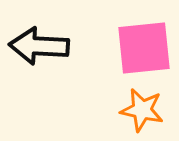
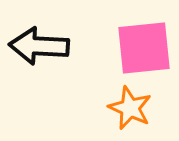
orange star: moved 12 px left, 2 px up; rotated 12 degrees clockwise
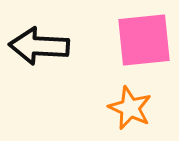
pink square: moved 8 px up
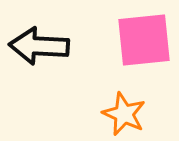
orange star: moved 6 px left, 6 px down
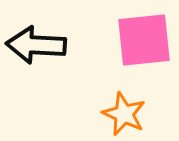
black arrow: moved 3 px left, 1 px up
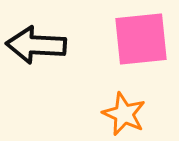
pink square: moved 3 px left, 1 px up
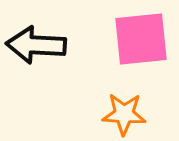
orange star: rotated 21 degrees counterclockwise
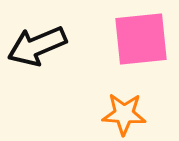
black arrow: moved 1 px right, 1 px down; rotated 26 degrees counterclockwise
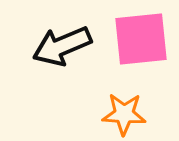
black arrow: moved 25 px right
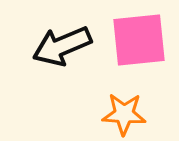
pink square: moved 2 px left, 1 px down
